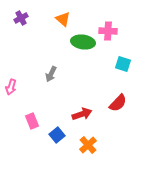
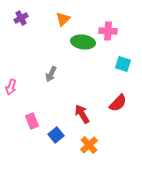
orange triangle: rotated 35 degrees clockwise
red arrow: rotated 102 degrees counterclockwise
blue square: moved 1 px left
orange cross: moved 1 px right
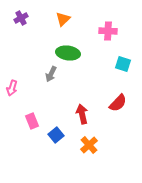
green ellipse: moved 15 px left, 11 px down
pink arrow: moved 1 px right, 1 px down
red arrow: rotated 18 degrees clockwise
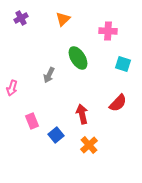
green ellipse: moved 10 px right, 5 px down; rotated 50 degrees clockwise
gray arrow: moved 2 px left, 1 px down
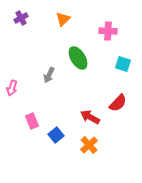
red arrow: moved 8 px right, 3 px down; rotated 48 degrees counterclockwise
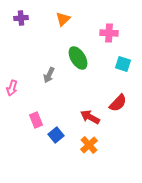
purple cross: rotated 24 degrees clockwise
pink cross: moved 1 px right, 2 px down
pink rectangle: moved 4 px right, 1 px up
